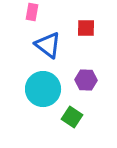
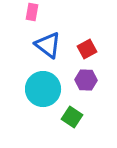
red square: moved 1 px right, 21 px down; rotated 30 degrees counterclockwise
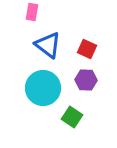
red square: rotated 36 degrees counterclockwise
cyan circle: moved 1 px up
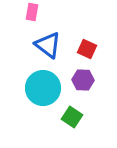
purple hexagon: moved 3 px left
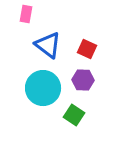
pink rectangle: moved 6 px left, 2 px down
green square: moved 2 px right, 2 px up
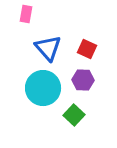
blue triangle: moved 3 px down; rotated 12 degrees clockwise
green square: rotated 10 degrees clockwise
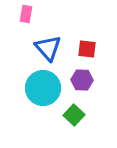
red square: rotated 18 degrees counterclockwise
purple hexagon: moved 1 px left
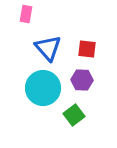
green square: rotated 10 degrees clockwise
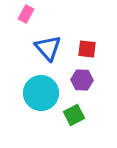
pink rectangle: rotated 18 degrees clockwise
cyan circle: moved 2 px left, 5 px down
green square: rotated 10 degrees clockwise
